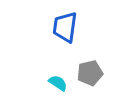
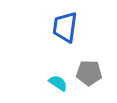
gray pentagon: moved 1 px left; rotated 15 degrees clockwise
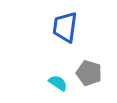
gray pentagon: rotated 15 degrees clockwise
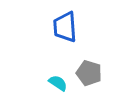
blue trapezoid: rotated 12 degrees counterclockwise
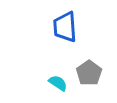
gray pentagon: rotated 20 degrees clockwise
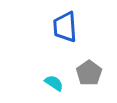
cyan semicircle: moved 4 px left
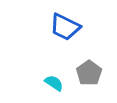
blue trapezoid: rotated 60 degrees counterclockwise
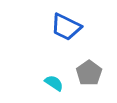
blue trapezoid: moved 1 px right
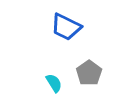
cyan semicircle: rotated 24 degrees clockwise
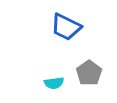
cyan semicircle: rotated 114 degrees clockwise
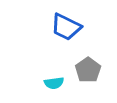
gray pentagon: moved 1 px left, 3 px up
